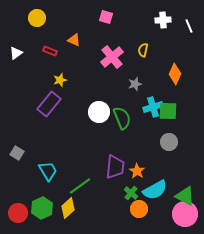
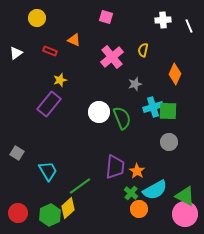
green hexagon: moved 8 px right, 7 px down
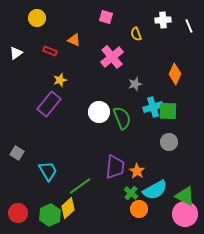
yellow semicircle: moved 7 px left, 16 px up; rotated 32 degrees counterclockwise
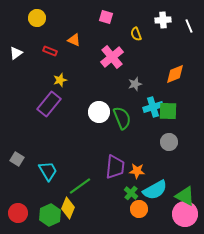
orange diamond: rotated 45 degrees clockwise
gray square: moved 6 px down
orange star: rotated 28 degrees counterclockwise
yellow diamond: rotated 25 degrees counterclockwise
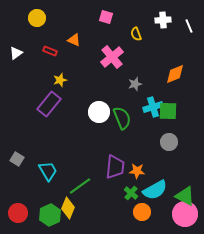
orange circle: moved 3 px right, 3 px down
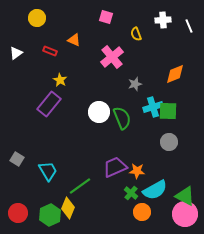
yellow star: rotated 24 degrees counterclockwise
purple trapezoid: rotated 120 degrees counterclockwise
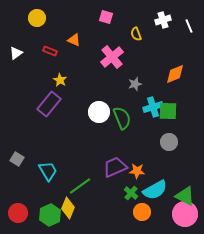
white cross: rotated 14 degrees counterclockwise
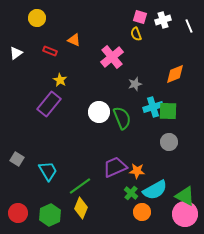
pink square: moved 34 px right
yellow diamond: moved 13 px right
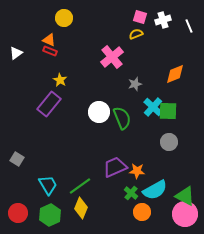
yellow circle: moved 27 px right
yellow semicircle: rotated 88 degrees clockwise
orange triangle: moved 25 px left
cyan cross: rotated 30 degrees counterclockwise
cyan trapezoid: moved 14 px down
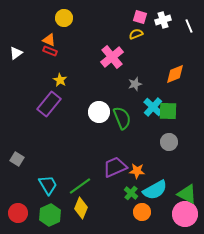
green triangle: moved 2 px right, 2 px up
